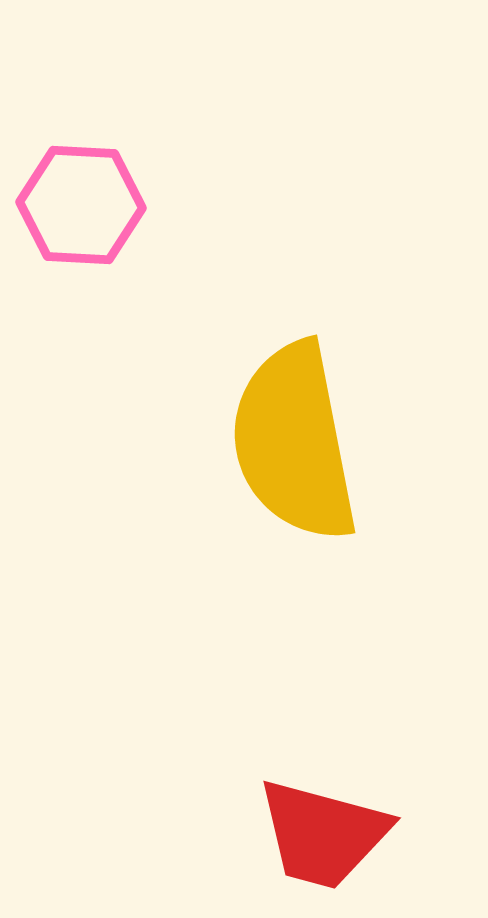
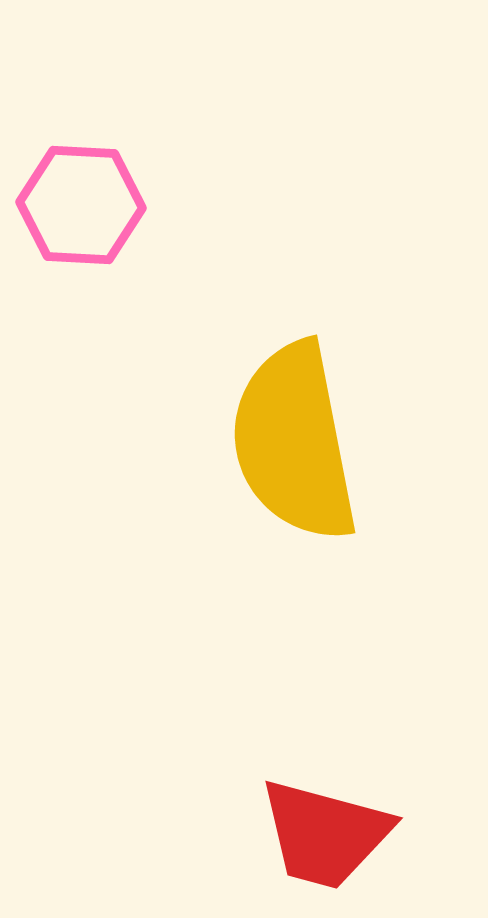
red trapezoid: moved 2 px right
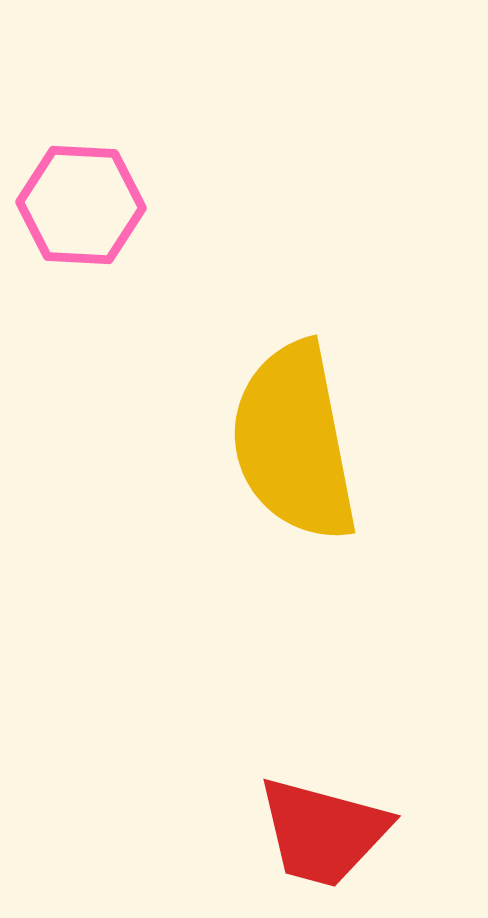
red trapezoid: moved 2 px left, 2 px up
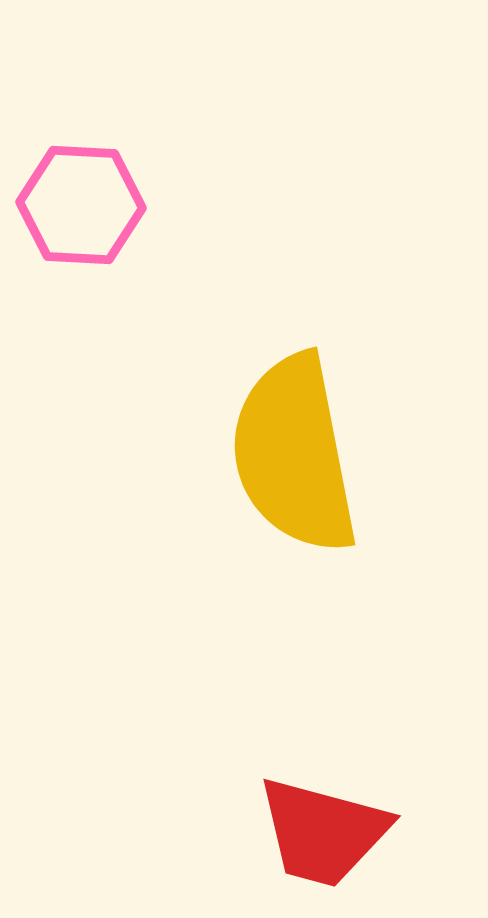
yellow semicircle: moved 12 px down
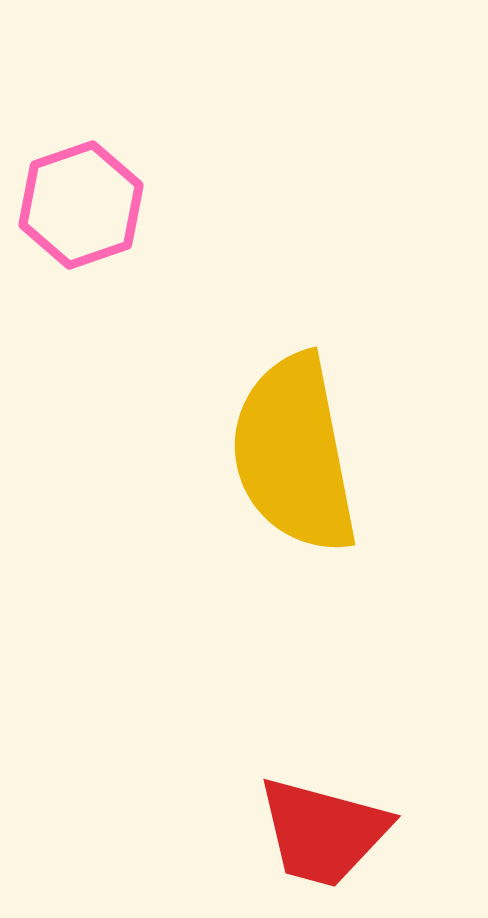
pink hexagon: rotated 22 degrees counterclockwise
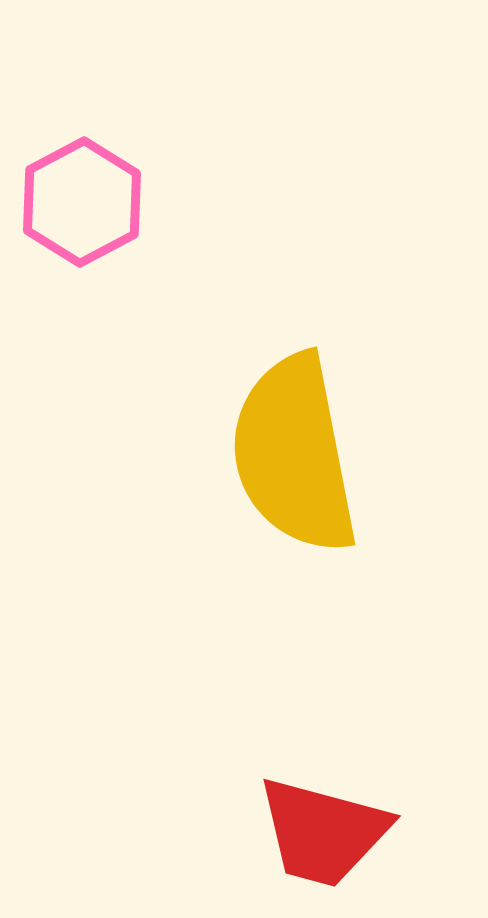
pink hexagon: moved 1 px right, 3 px up; rotated 9 degrees counterclockwise
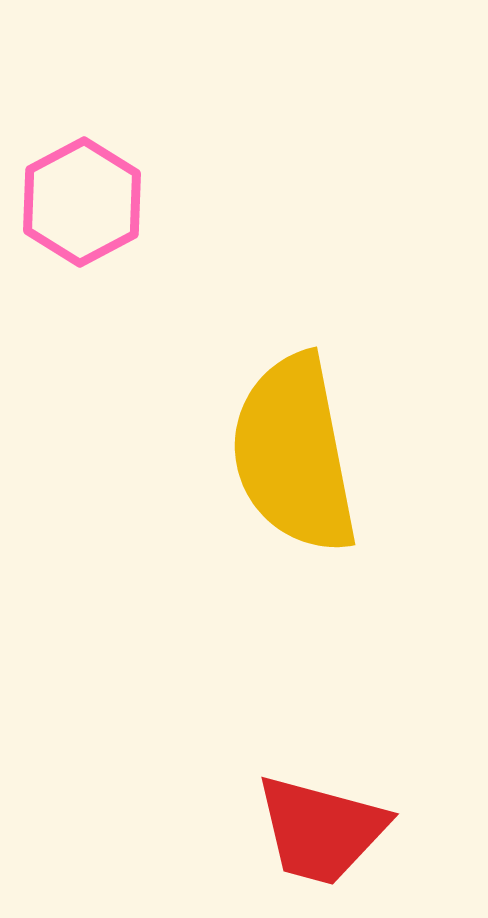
red trapezoid: moved 2 px left, 2 px up
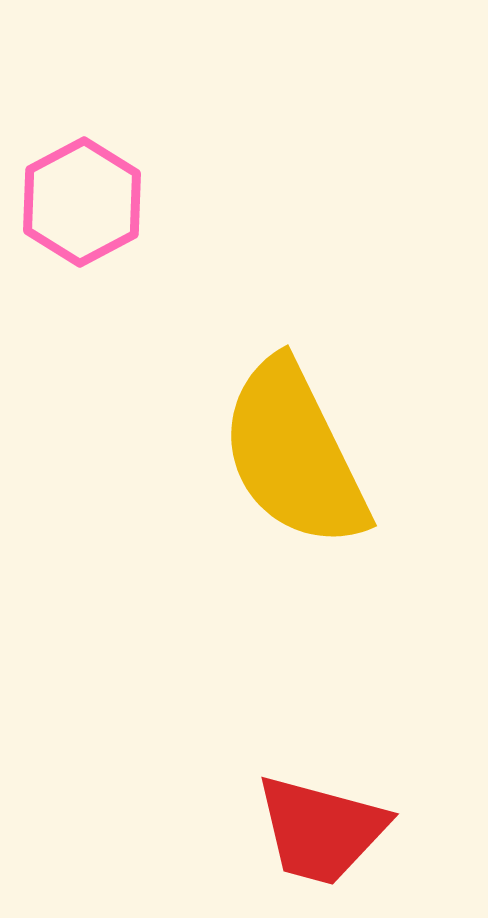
yellow semicircle: rotated 15 degrees counterclockwise
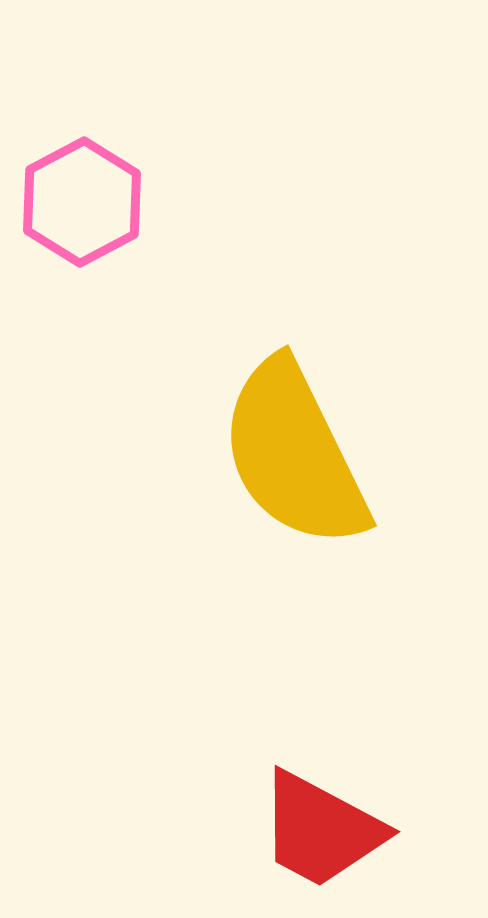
red trapezoid: rotated 13 degrees clockwise
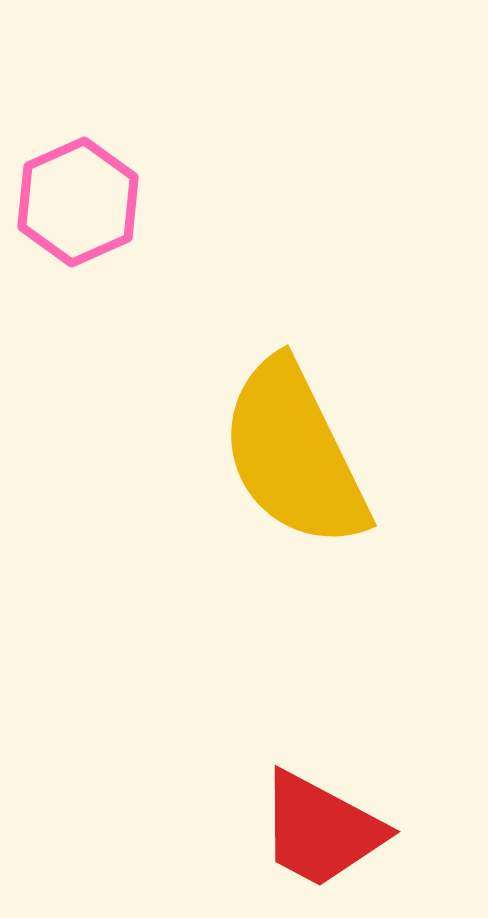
pink hexagon: moved 4 px left; rotated 4 degrees clockwise
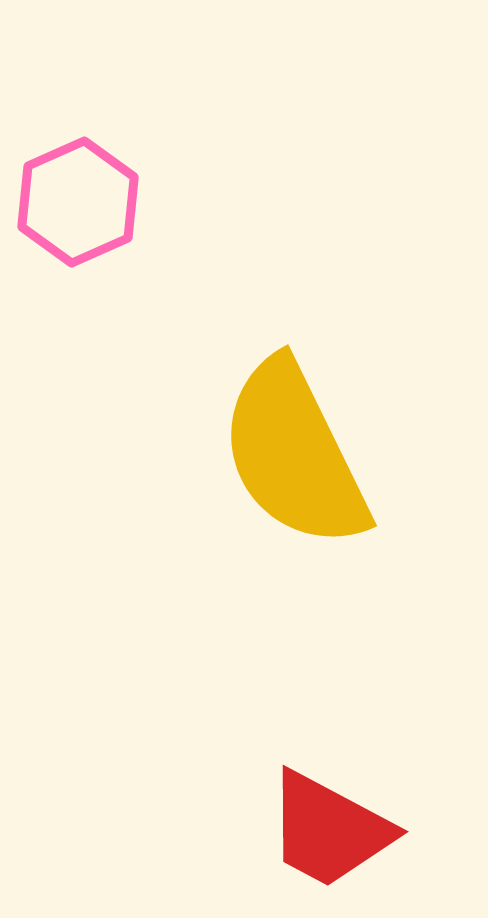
red trapezoid: moved 8 px right
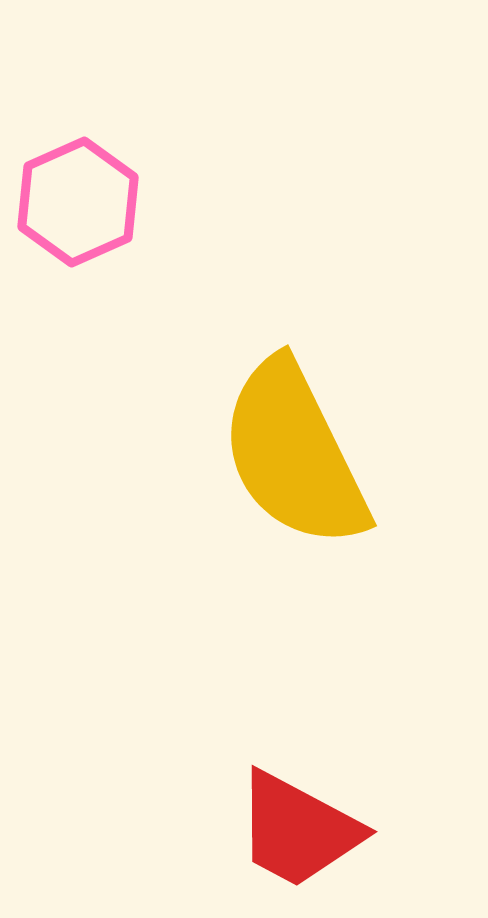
red trapezoid: moved 31 px left
